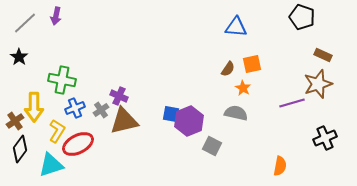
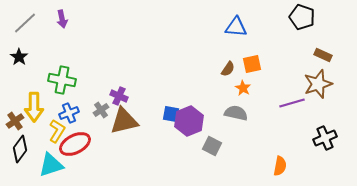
purple arrow: moved 6 px right, 3 px down; rotated 24 degrees counterclockwise
blue cross: moved 6 px left, 5 px down
red ellipse: moved 3 px left
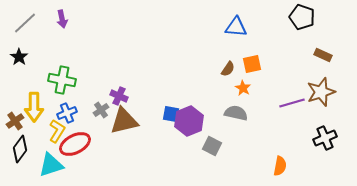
brown star: moved 3 px right, 8 px down
blue cross: moved 2 px left
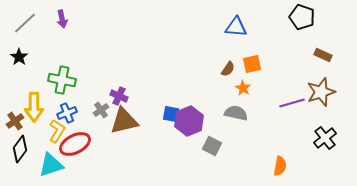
black cross: rotated 15 degrees counterclockwise
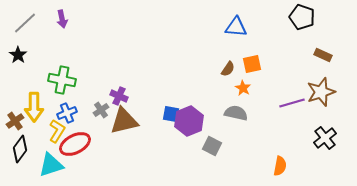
black star: moved 1 px left, 2 px up
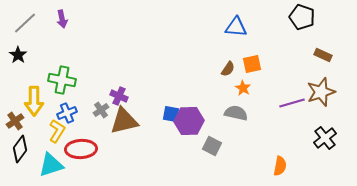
yellow arrow: moved 6 px up
purple hexagon: rotated 20 degrees clockwise
red ellipse: moved 6 px right, 5 px down; rotated 24 degrees clockwise
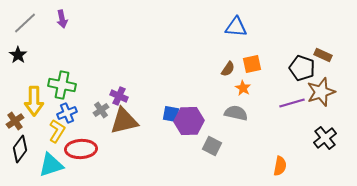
black pentagon: moved 51 px down
green cross: moved 5 px down
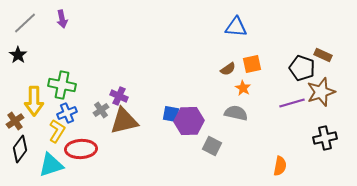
brown semicircle: rotated 21 degrees clockwise
black cross: rotated 25 degrees clockwise
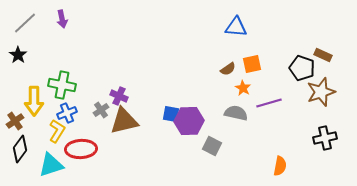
purple line: moved 23 px left
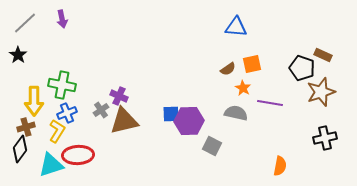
purple line: moved 1 px right; rotated 25 degrees clockwise
blue square: rotated 12 degrees counterclockwise
brown cross: moved 11 px right, 6 px down; rotated 18 degrees clockwise
red ellipse: moved 3 px left, 6 px down
